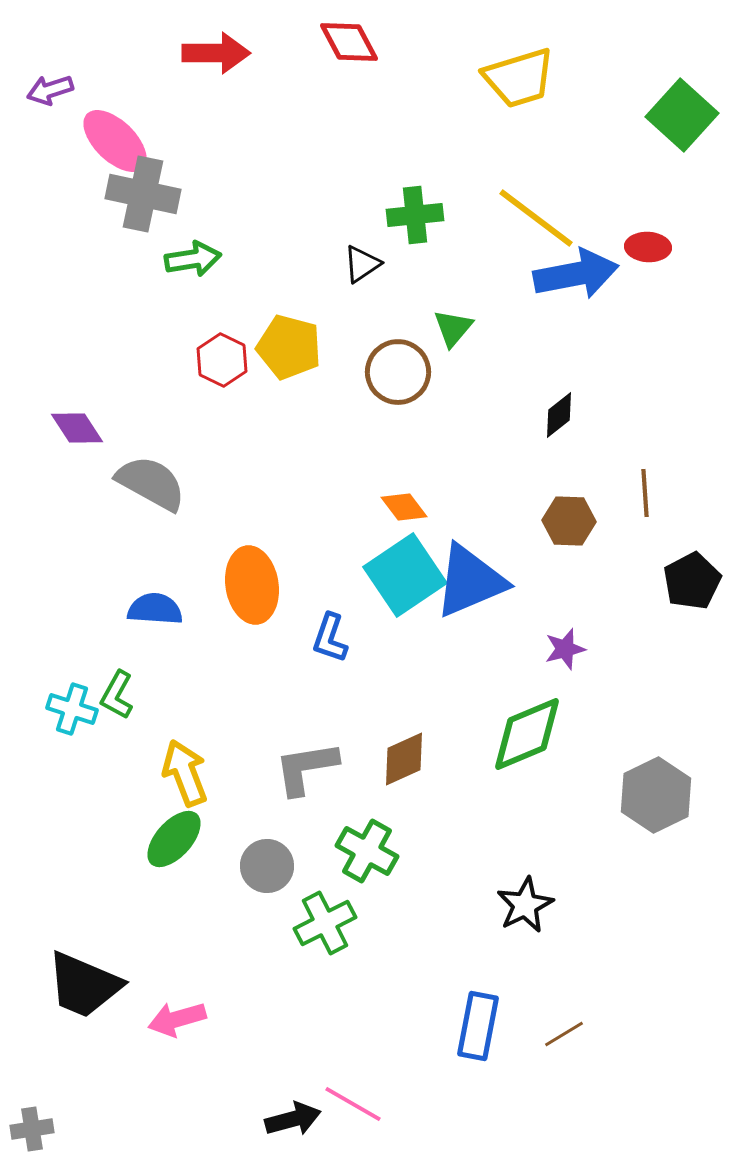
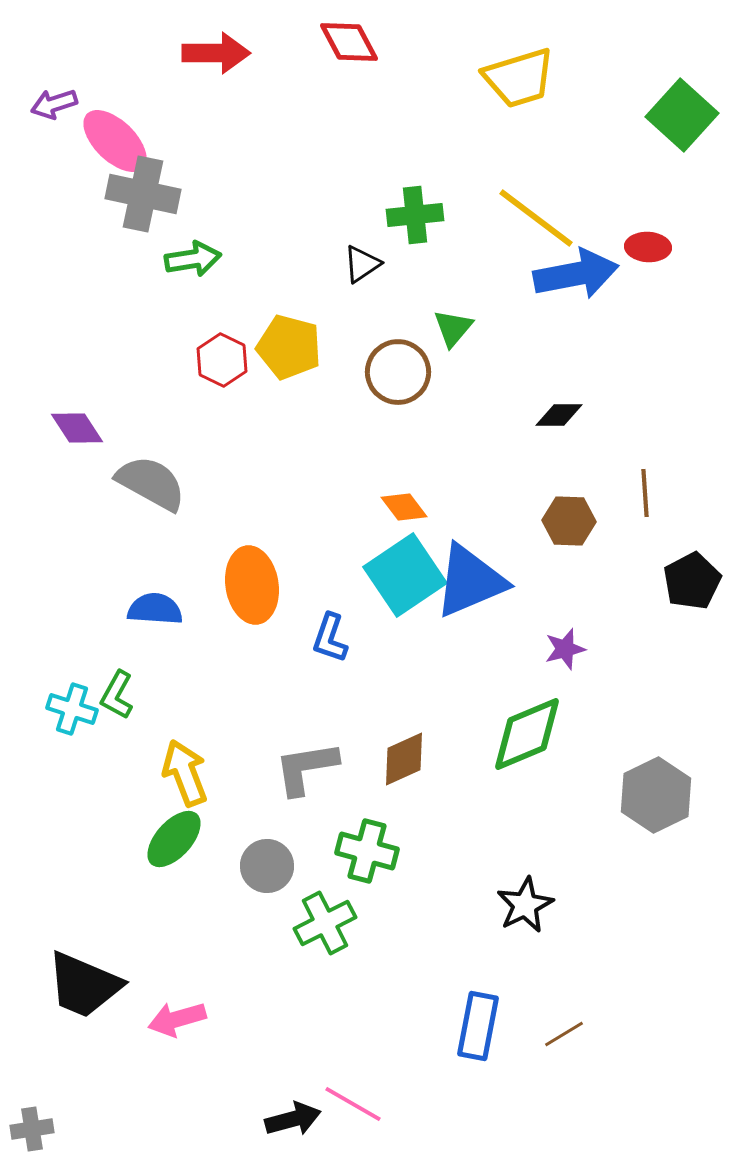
purple arrow at (50, 90): moved 4 px right, 14 px down
black diamond at (559, 415): rotated 39 degrees clockwise
green cross at (367, 851): rotated 14 degrees counterclockwise
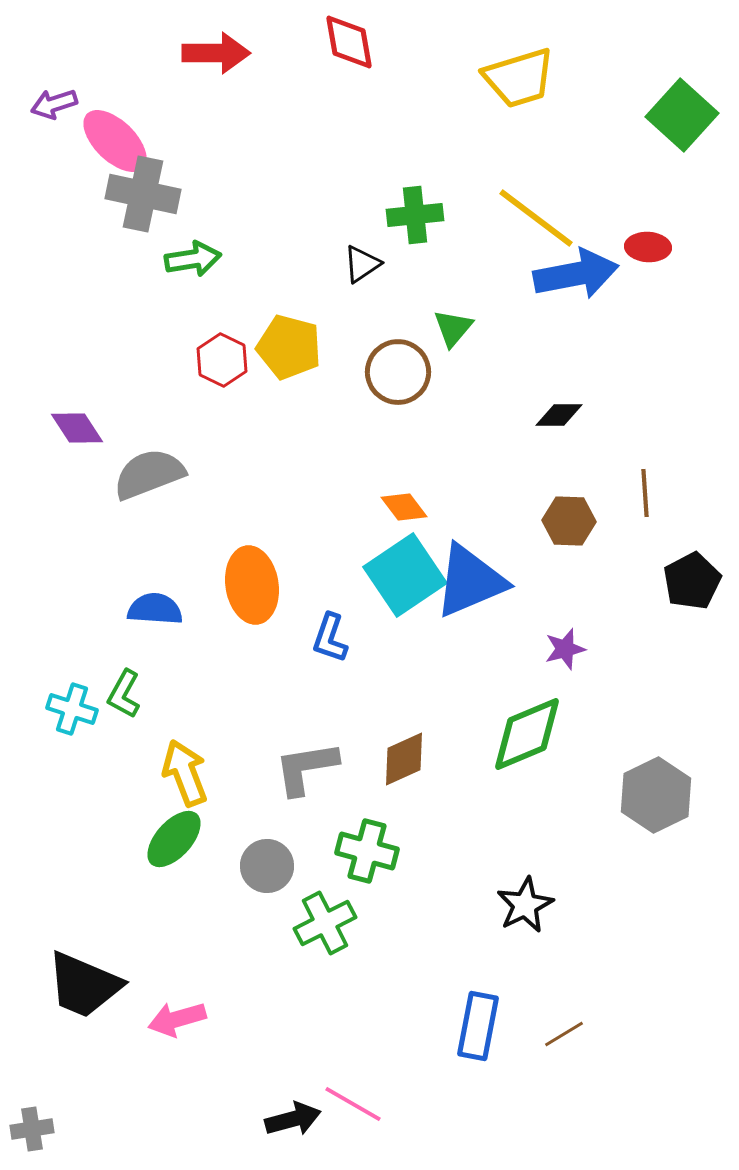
red diamond at (349, 42): rotated 18 degrees clockwise
gray semicircle at (151, 483): moved 2 px left, 9 px up; rotated 50 degrees counterclockwise
green L-shape at (117, 695): moved 7 px right, 1 px up
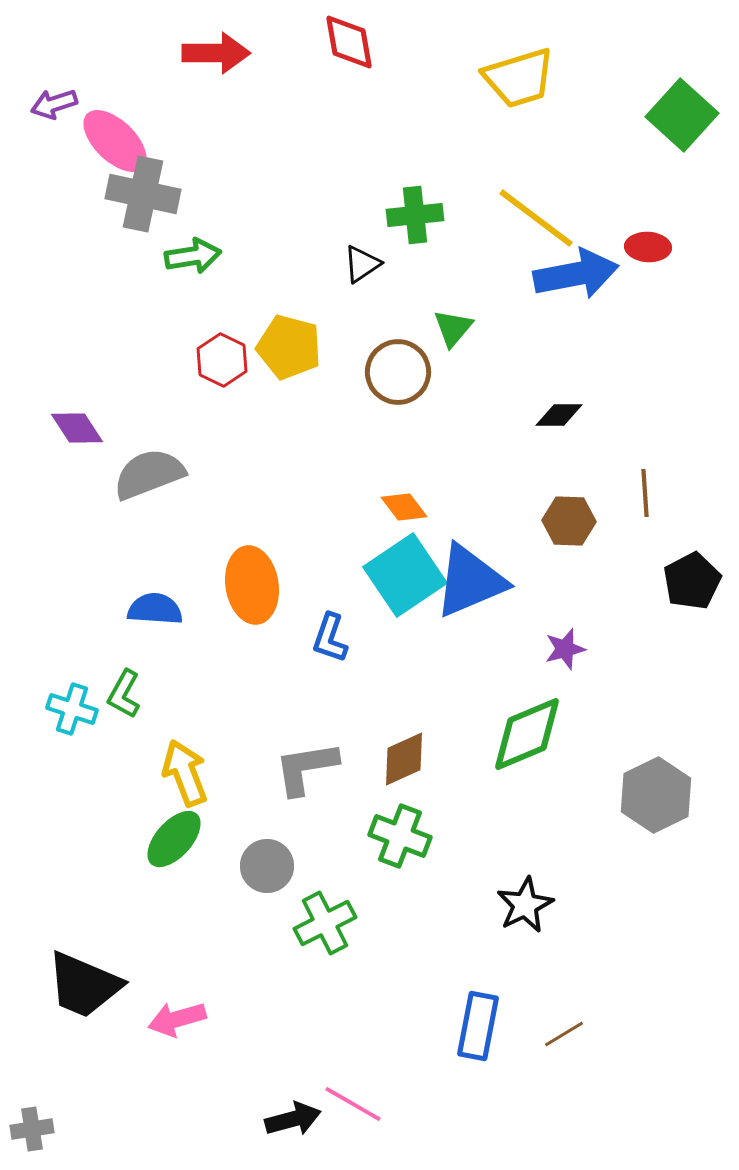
green arrow at (193, 259): moved 3 px up
green cross at (367, 851): moved 33 px right, 15 px up; rotated 6 degrees clockwise
